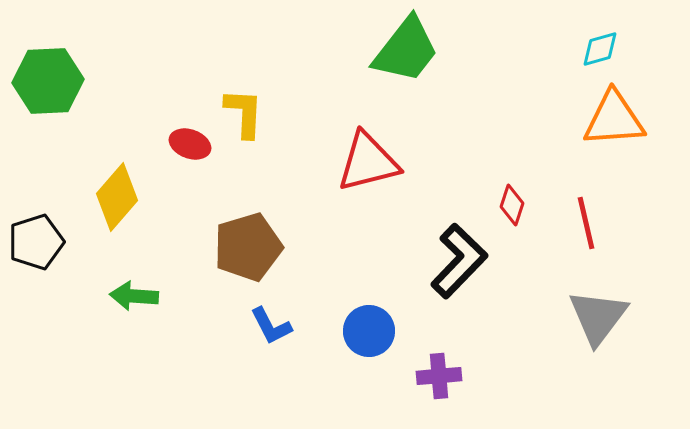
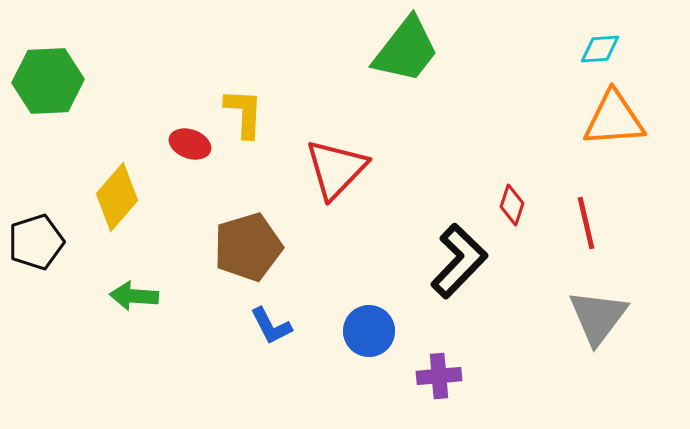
cyan diamond: rotated 12 degrees clockwise
red triangle: moved 32 px left, 7 px down; rotated 32 degrees counterclockwise
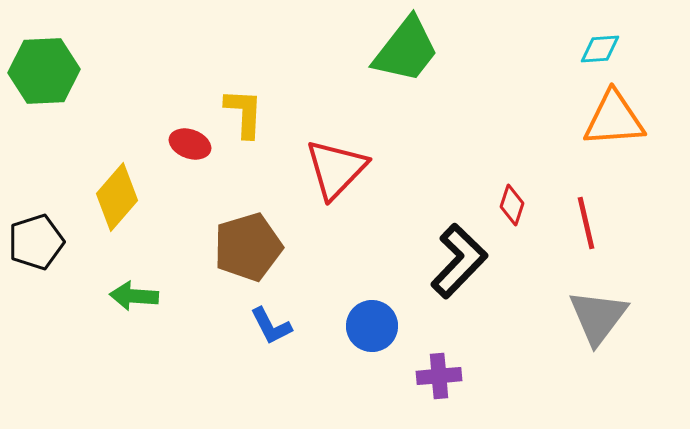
green hexagon: moved 4 px left, 10 px up
blue circle: moved 3 px right, 5 px up
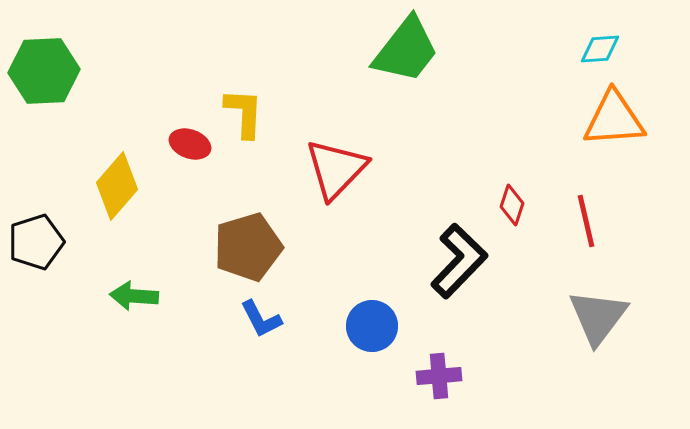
yellow diamond: moved 11 px up
red line: moved 2 px up
blue L-shape: moved 10 px left, 7 px up
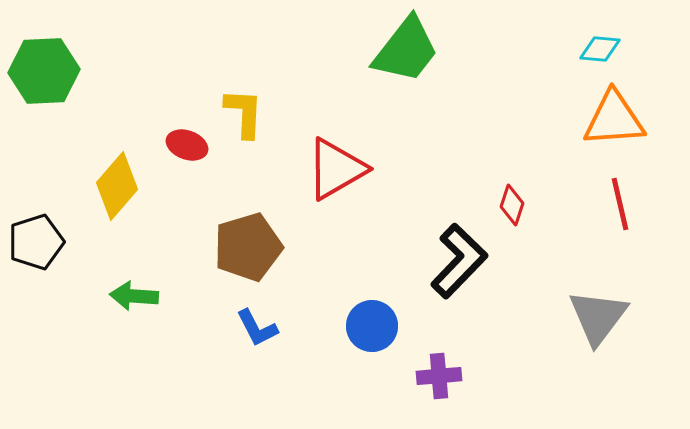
cyan diamond: rotated 9 degrees clockwise
red ellipse: moved 3 px left, 1 px down
red triangle: rotated 16 degrees clockwise
red line: moved 34 px right, 17 px up
blue L-shape: moved 4 px left, 9 px down
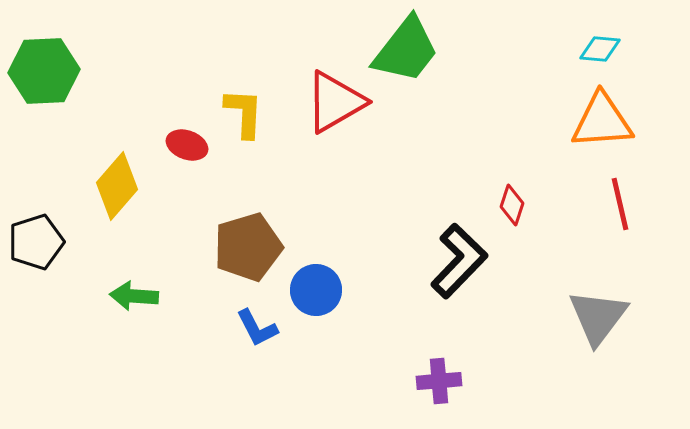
orange triangle: moved 12 px left, 2 px down
red triangle: moved 1 px left, 67 px up
blue circle: moved 56 px left, 36 px up
purple cross: moved 5 px down
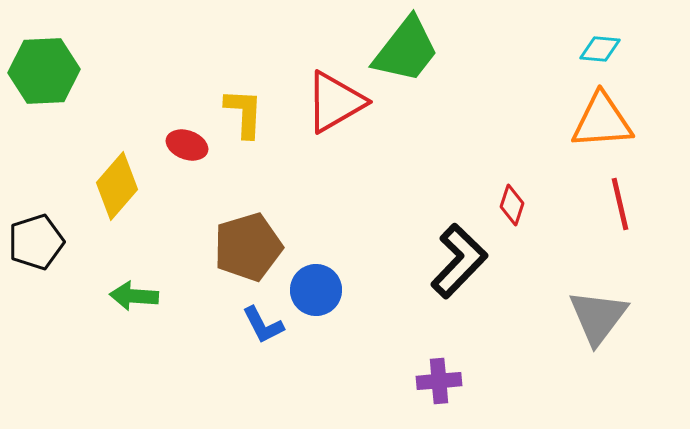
blue L-shape: moved 6 px right, 3 px up
